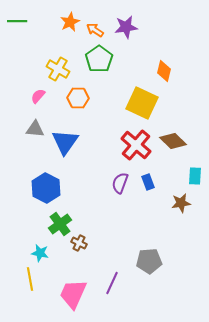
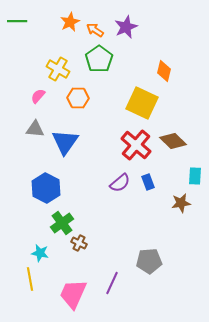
purple star: rotated 15 degrees counterclockwise
purple semicircle: rotated 150 degrees counterclockwise
green cross: moved 2 px right, 1 px up
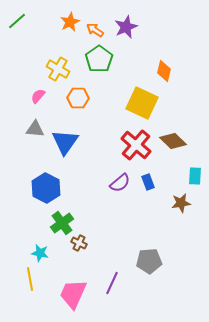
green line: rotated 42 degrees counterclockwise
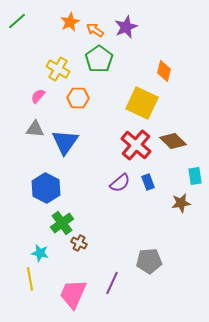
cyan rectangle: rotated 12 degrees counterclockwise
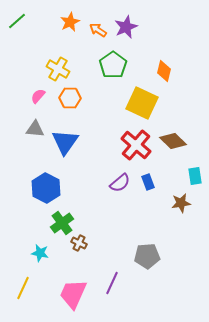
orange arrow: moved 3 px right
green pentagon: moved 14 px right, 6 px down
orange hexagon: moved 8 px left
gray pentagon: moved 2 px left, 5 px up
yellow line: moved 7 px left, 9 px down; rotated 35 degrees clockwise
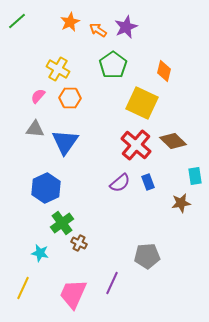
blue hexagon: rotated 8 degrees clockwise
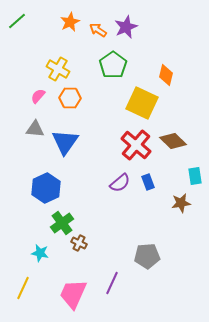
orange diamond: moved 2 px right, 4 px down
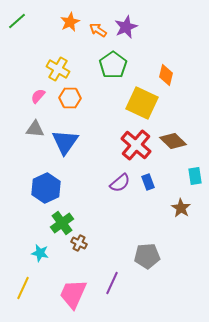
brown star: moved 5 px down; rotated 30 degrees counterclockwise
